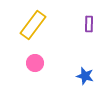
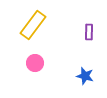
purple rectangle: moved 8 px down
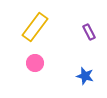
yellow rectangle: moved 2 px right, 2 px down
purple rectangle: rotated 28 degrees counterclockwise
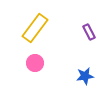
yellow rectangle: moved 1 px down
blue star: rotated 24 degrees counterclockwise
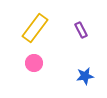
purple rectangle: moved 8 px left, 2 px up
pink circle: moved 1 px left
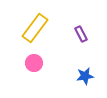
purple rectangle: moved 4 px down
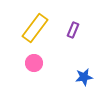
purple rectangle: moved 8 px left, 4 px up; rotated 49 degrees clockwise
blue star: moved 1 px left, 1 px down
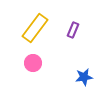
pink circle: moved 1 px left
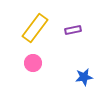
purple rectangle: rotated 56 degrees clockwise
